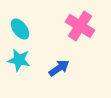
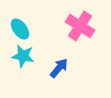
cyan star: moved 4 px right, 4 px up
blue arrow: rotated 15 degrees counterclockwise
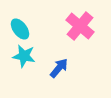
pink cross: rotated 8 degrees clockwise
cyan star: moved 1 px right
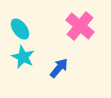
cyan star: moved 1 px left, 1 px down; rotated 15 degrees clockwise
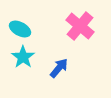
cyan ellipse: rotated 25 degrees counterclockwise
cyan star: rotated 10 degrees clockwise
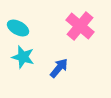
cyan ellipse: moved 2 px left, 1 px up
cyan star: rotated 20 degrees counterclockwise
